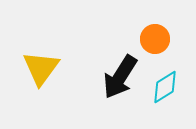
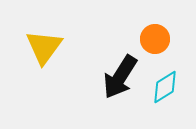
yellow triangle: moved 3 px right, 21 px up
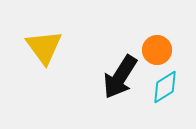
orange circle: moved 2 px right, 11 px down
yellow triangle: rotated 12 degrees counterclockwise
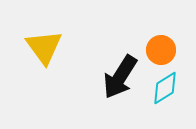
orange circle: moved 4 px right
cyan diamond: moved 1 px down
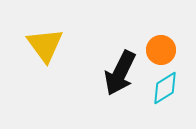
yellow triangle: moved 1 px right, 2 px up
black arrow: moved 4 px up; rotated 6 degrees counterclockwise
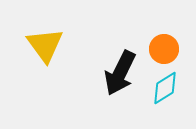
orange circle: moved 3 px right, 1 px up
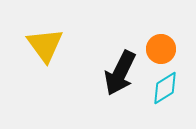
orange circle: moved 3 px left
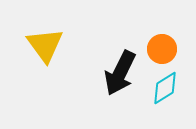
orange circle: moved 1 px right
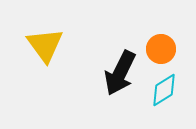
orange circle: moved 1 px left
cyan diamond: moved 1 px left, 2 px down
